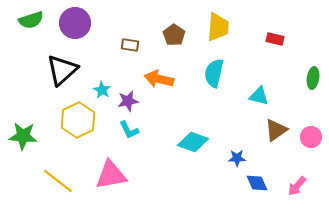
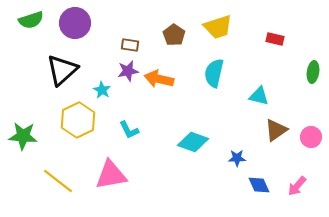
yellow trapezoid: rotated 68 degrees clockwise
green ellipse: moved 6 px up
purple star: moved 30 px up
blue diamond: moved 2 px right, 2 px down
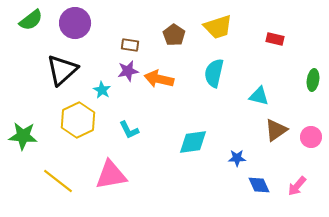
green semicircle: rotated 20 degrees counterclockwise
green ellipse: moved 8 px down
cyan diamond: rotated 28 degrees counterclockwise
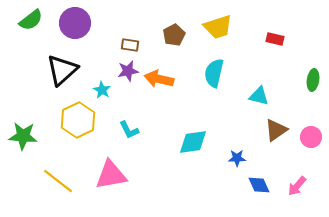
brown pentagon: rotated 10 degrees clockwise
